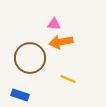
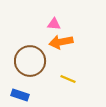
brown circle: moved 3 px down
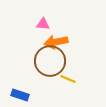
pink triangle: moved 11 px left
orange arrow: moved 5 px left
brown circle: moved 20 px right
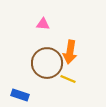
orange arrow: moved 14 px right, 10 px down; rotated 70 degrees counterclockwise
brown circle: moved 3 px left, 2 px down
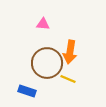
blue rectangle: moved 7 px right, 4 px up
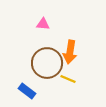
blue rectangle: rotated 18 degrees clockwise
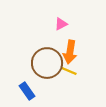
pink triangle: moved 18 px right; rotated 32 degrees counterclockwise
yellow line: moved 1 px right, 8 px up
blue rectangle: rotated 18 degrees clockwise
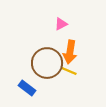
blue rectangle: moved 3 px up; rotated 18 degrees counterclockwise
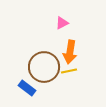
pink triangle: moved 1 px right, 1 px up
brown circle: moved 3 px left, 4 px down
yellow line: rotated 35 degrees counterclockwise
